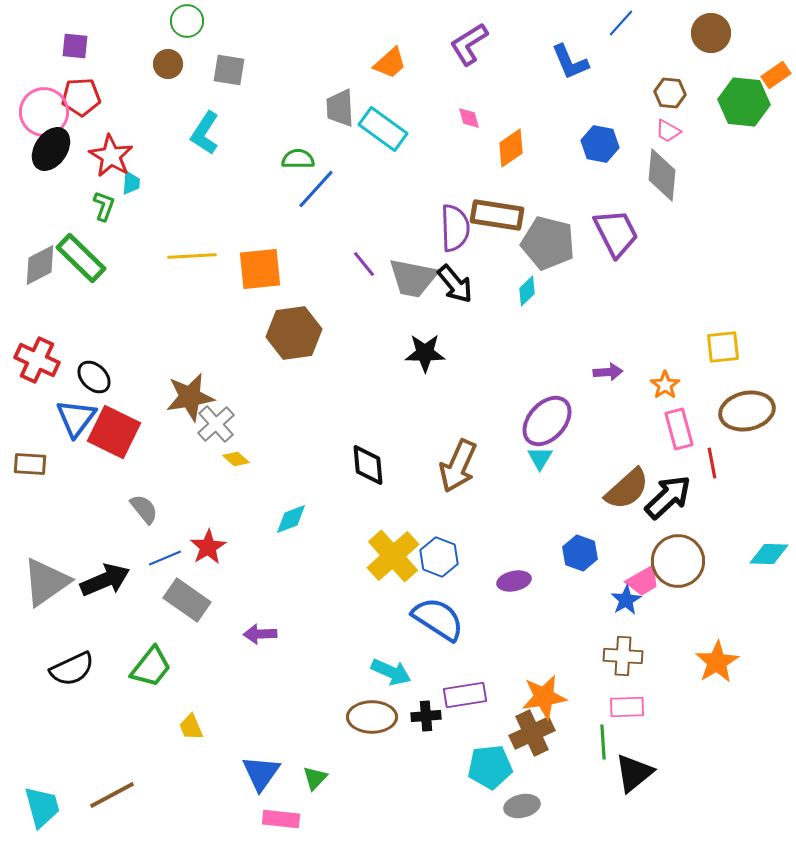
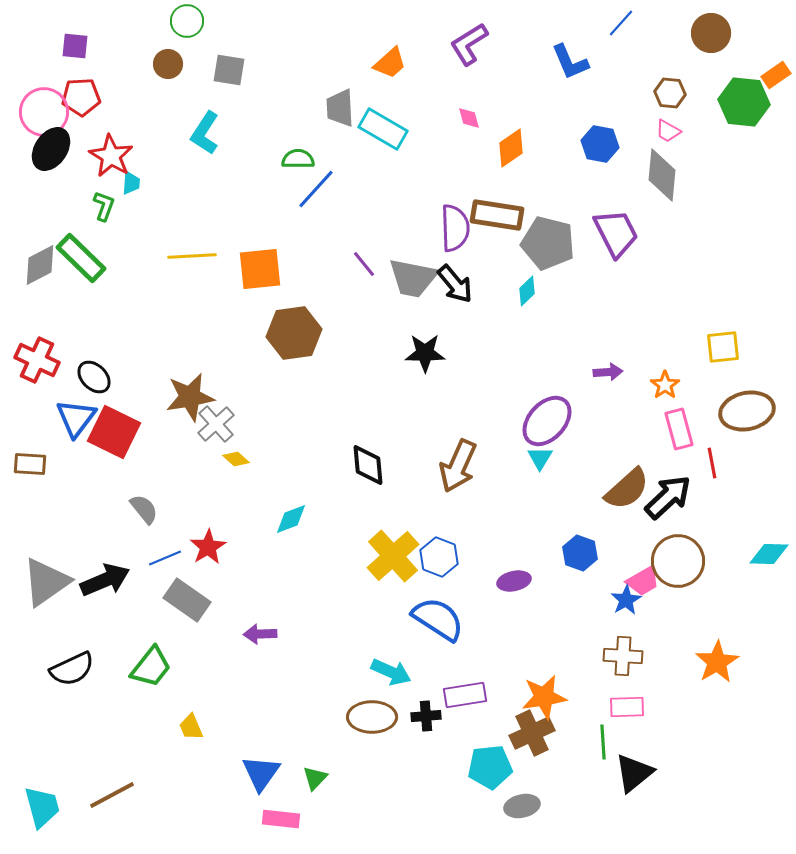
cyan rectangle at (383, 129): rotated 6 degrees counterclockwise
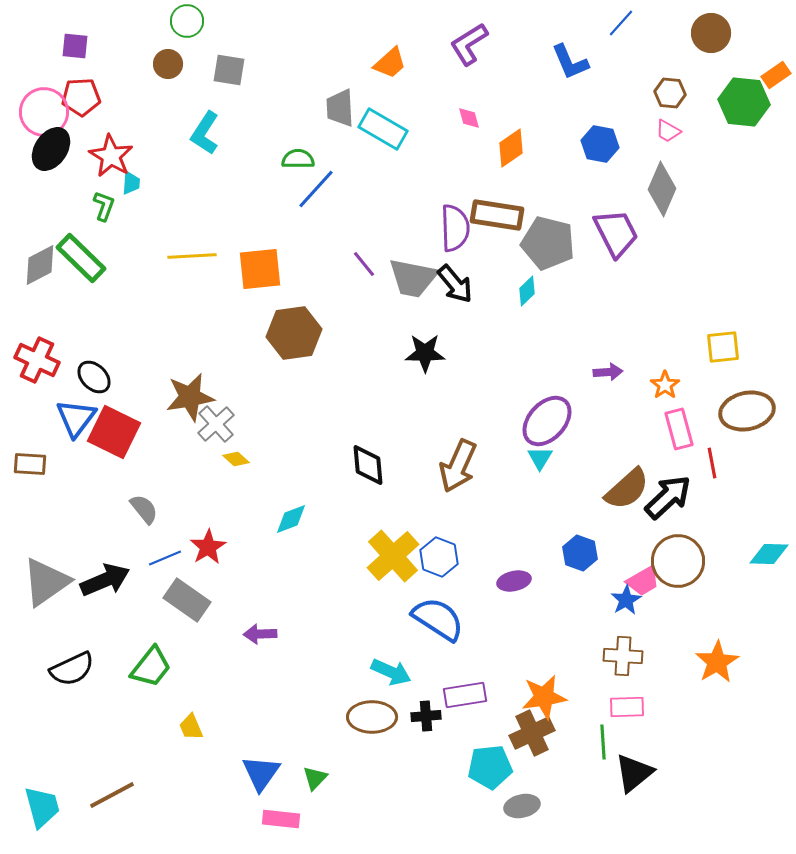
gray diamond at (662, 175): moved 14 px down; rotated 18 degrees clockwise
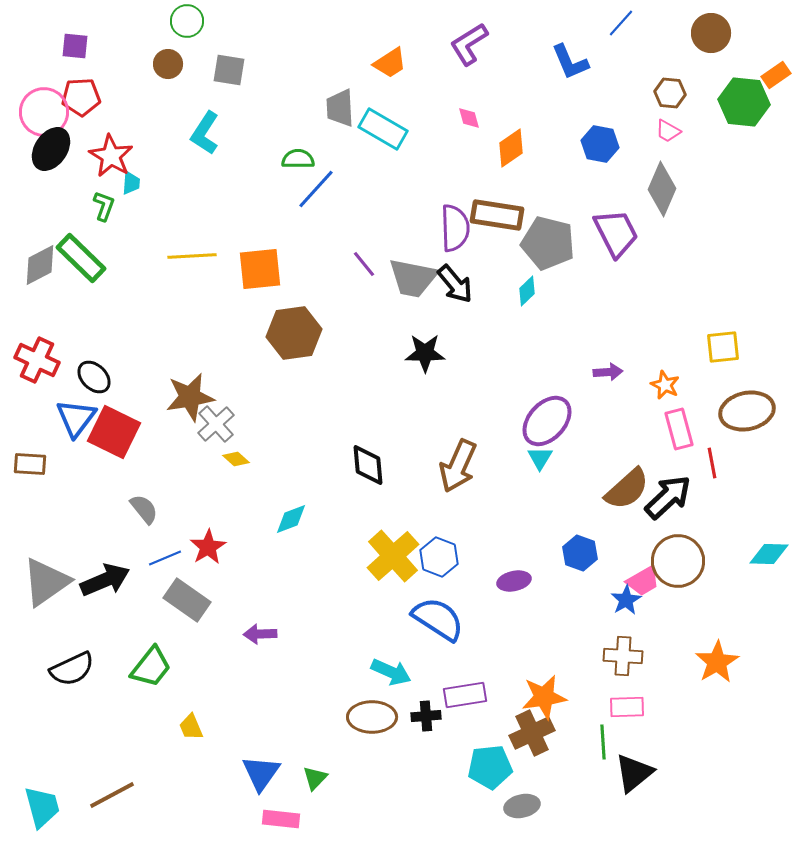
orange trapezoid at (390, 63): rotated 9 degrees clockwise
orange star at (665, 385): rotated 12 degrees counterclockwise
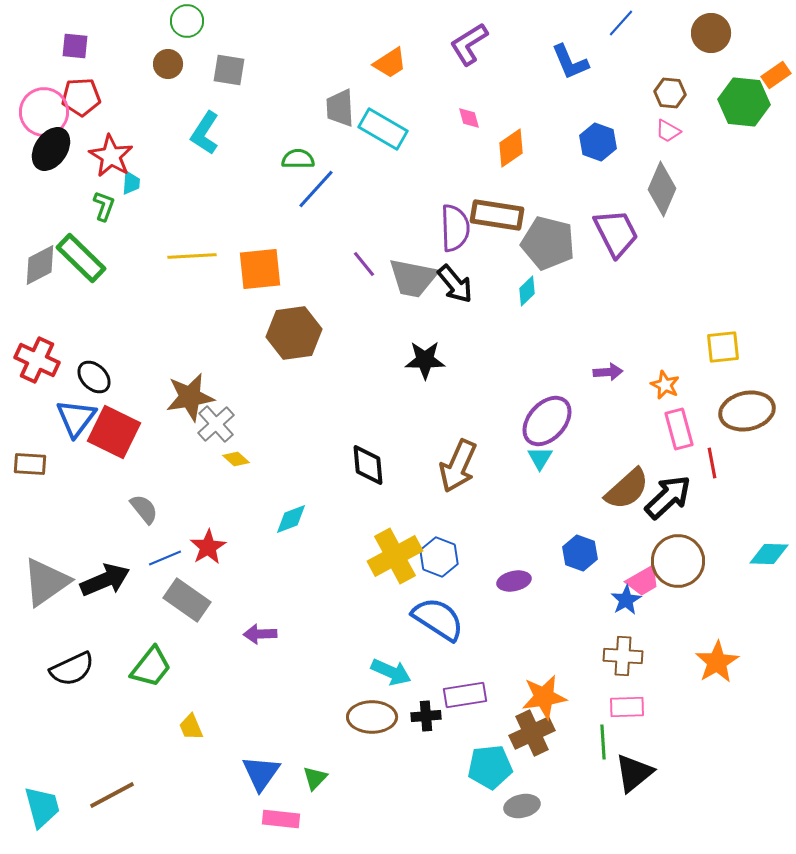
blue hexagon at (600, 144): moved 2 px left, 2 px up; rotated 9 degrees clockwise
black star at (425, 353): moved 7 px down
yellow cross at (393, 556): moved 2 px right; rotated 14 degrees clockwise
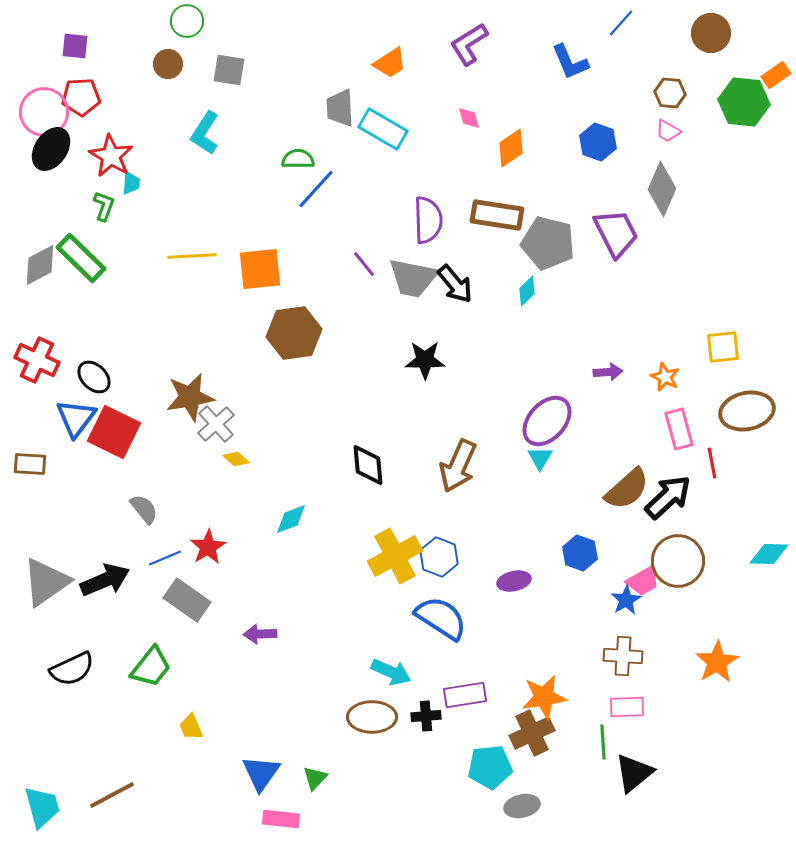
purple semicircle at (455, 228): moved 27 px left, 8 px up
orange star at (665, 385): moved 8 px up
blue semicircle at (438, 619): moved 3 px right, 1 px up
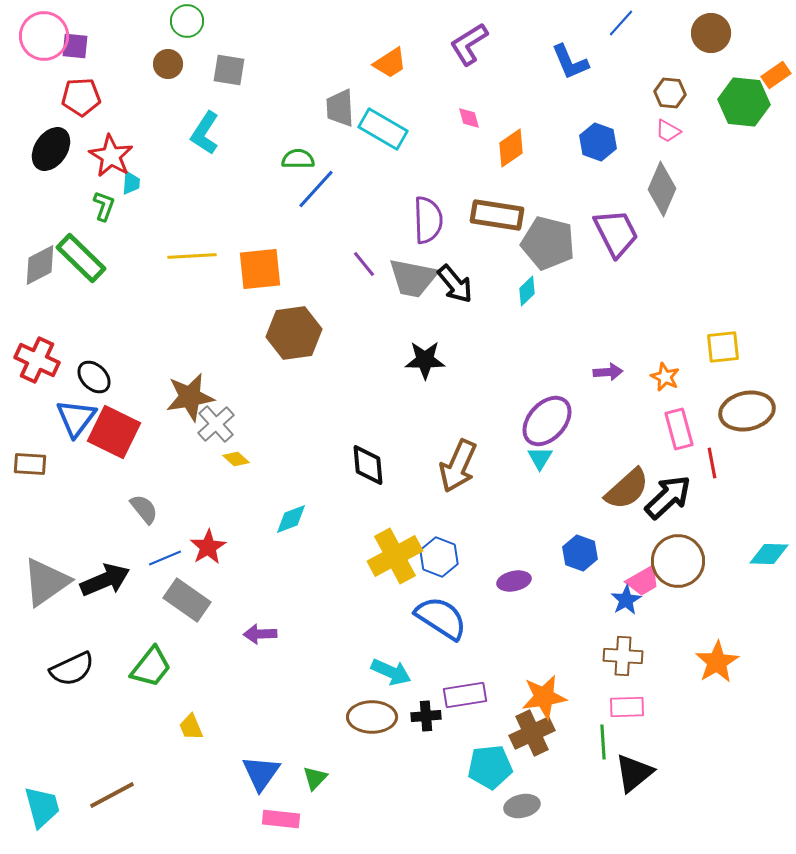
pink circle at (44, 112): moved 76 px up
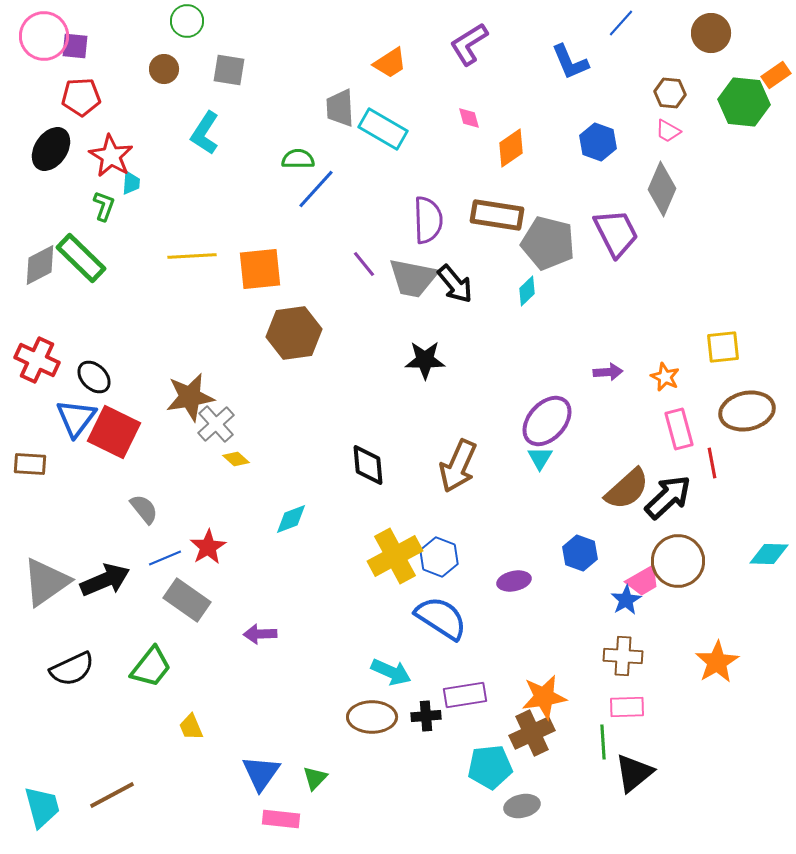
brown circle at (168, 64): moved 4 px left, 5 px down
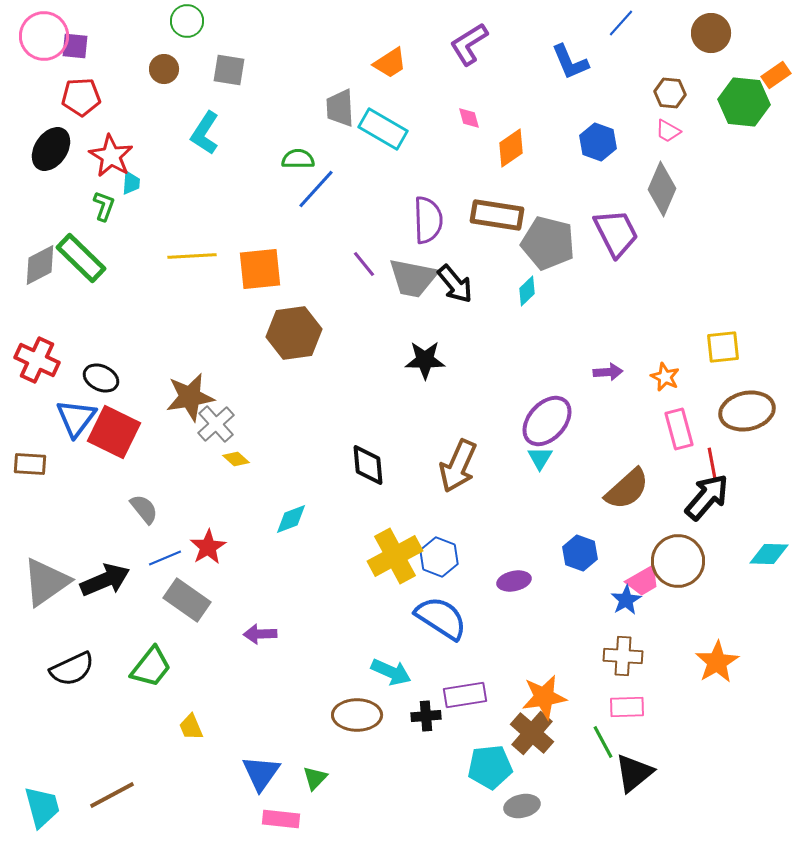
black ellipse at (94, 377): moved 7 px right, 1 px down; rotated 20 degrees counterclockwise
black arrow at (668, 497): moved 39 px right; rotated 6 degrees counterclockwise
brown ellipse at (372, 717): moved 15 px left, 2 px up
brown cross at (532, 733): rotated 24 degrees counterclockwise
green line at (603, 742): rotated 24 degrees counterclockwise
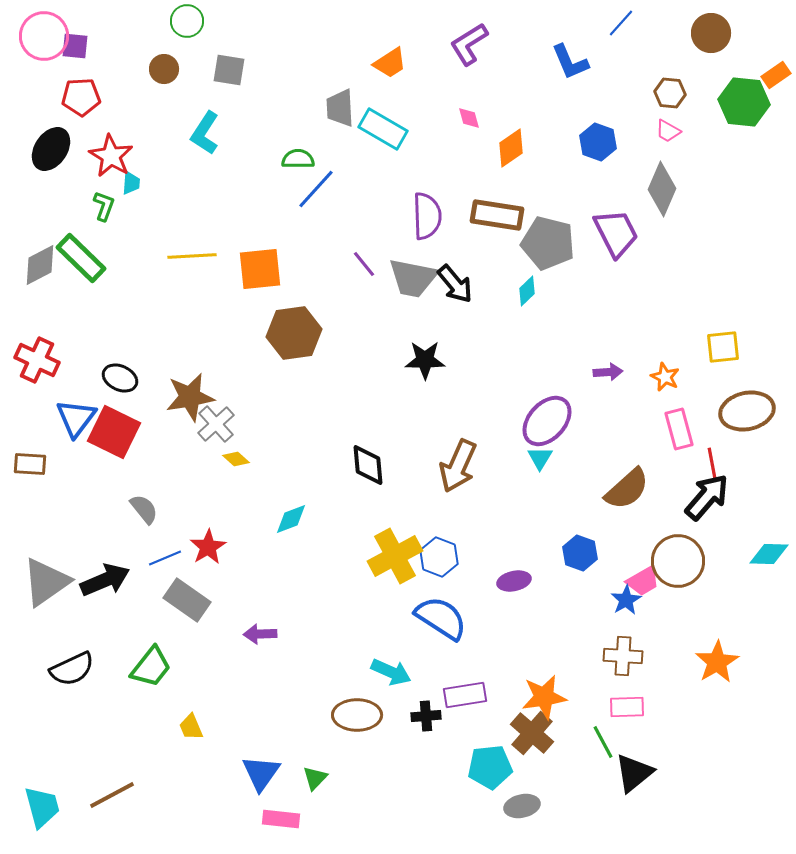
purple semicircle at (428, 220): moved 1 px left, 4 px up
black ellipse at (101, 378): moved 19 px right
